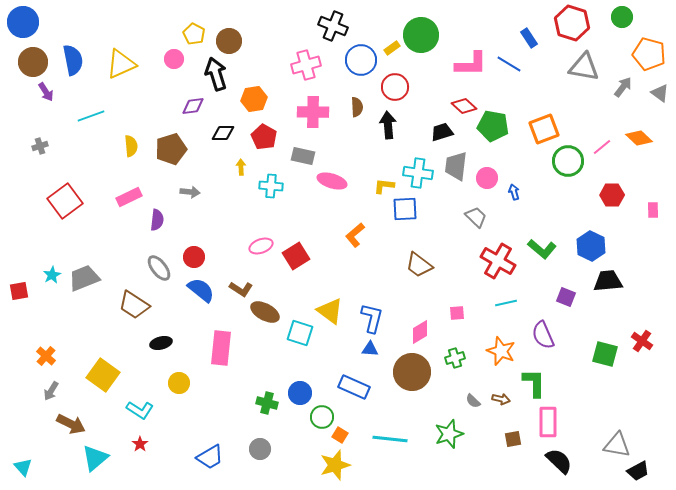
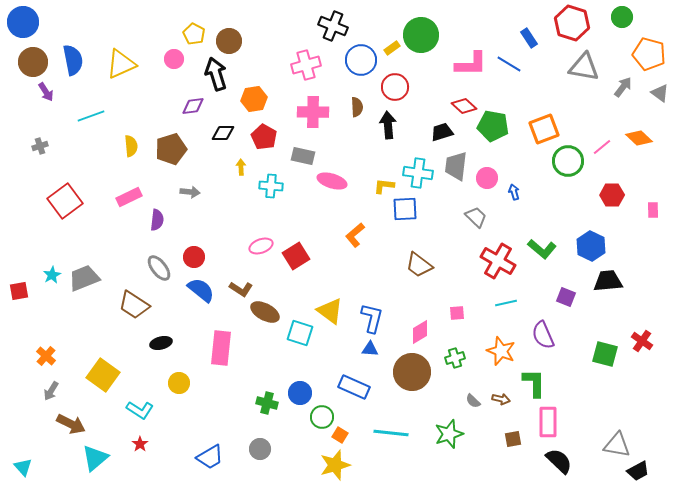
cyan line at (390, 439): moved 1 px right, 6 px up
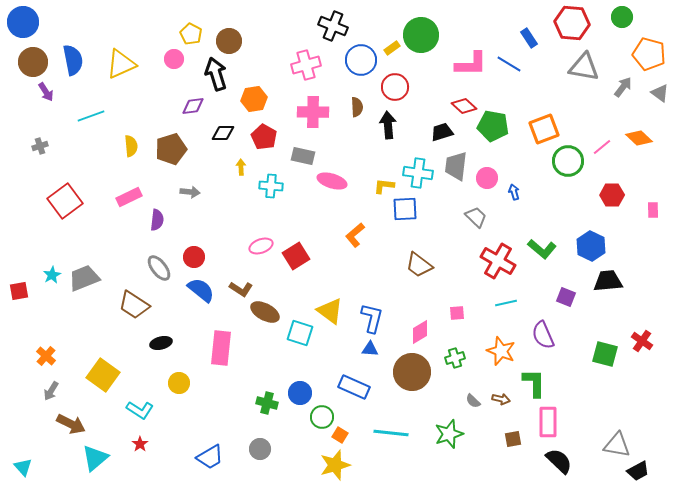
red hexagon at (572, 23): rotated 12 degrees counterclockwise
yellow pentagon at (194, 34): moved 3 px left
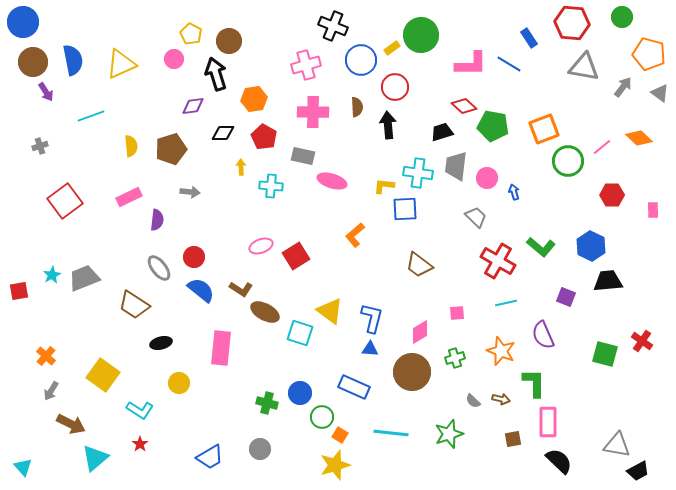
green L-shape at (542, 249): moved 1 px left, 2 px up
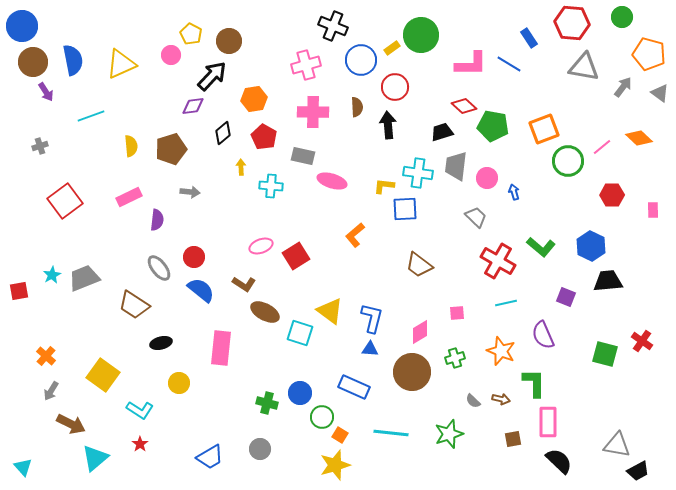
blue circle at (23, 22): moved 1 px left, 4 px down
pink circle at (174, 59): moved 3 px left, 4 px up
black arrow at (216, 74): moved 4 px left, 2 px down; rotated 60 degrees clockwise
black diamond at (223, 133): rotated 40 degrees counterclockwise
brown L-shape at (241, 289): moved 3 px right, 5 px up
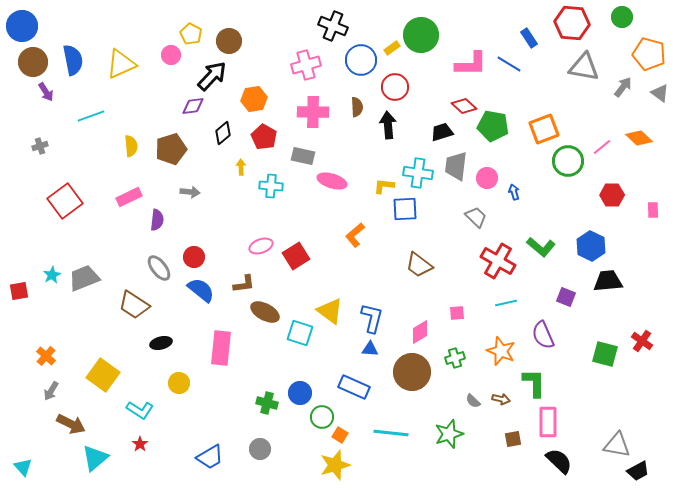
brown L-shape at (244, 284): rotated 40 degrees counterclockwise
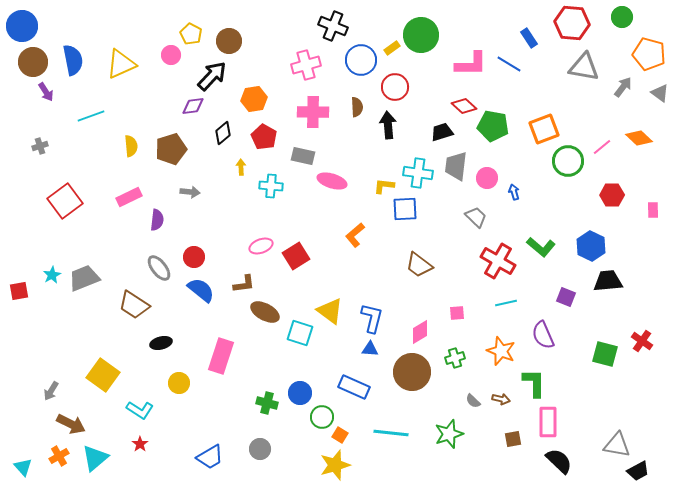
pink rectangle at (221, 348): moved 8 px down; rotated 12 degrees clockwise
orange cross at (46, 356): moved 13 px right, 100 px down; rotated 18 degrees clockwise
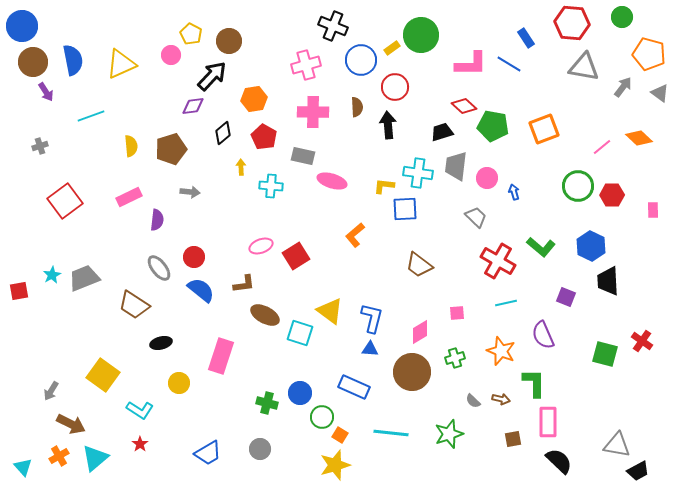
blue rectangle at (529, 38): moved 3 px left
green circle at (568, 161): moved 10 px right, 25 px down
black trapezoid at (608, 281): rotated 88 degrees counterclockwise
brown ellipse at (265, 312): moved 3 px down
blue trapezoid at (210, 457): moved 2 px left, 4 px up
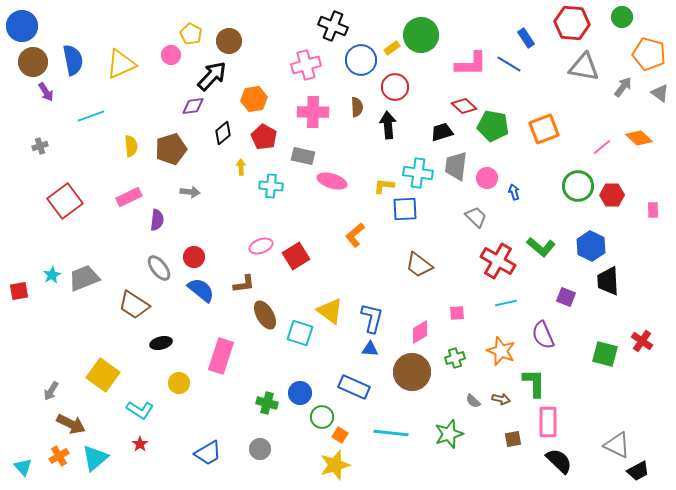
brown ellipse at (265, 315): rotated 32 degrees clockwise
gray triangle at (617, 445): rotated 16 degrees clockwise
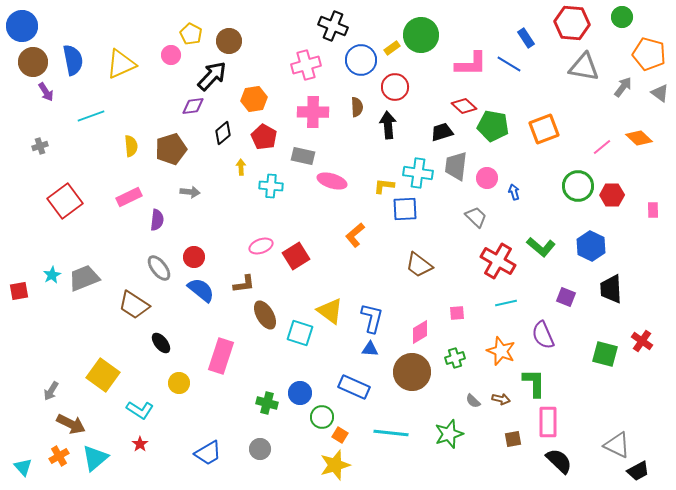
black trapezoid at (608, 281): moved 3 px right, 8 px down
black ellipse at (161, 343): rotated 65 degrees clockwise
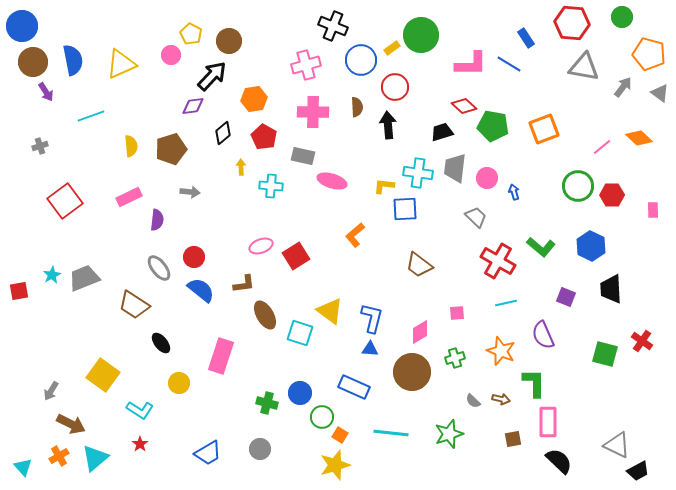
gray trapezoid at (456, 166): moved 1 px left, 2 px down
